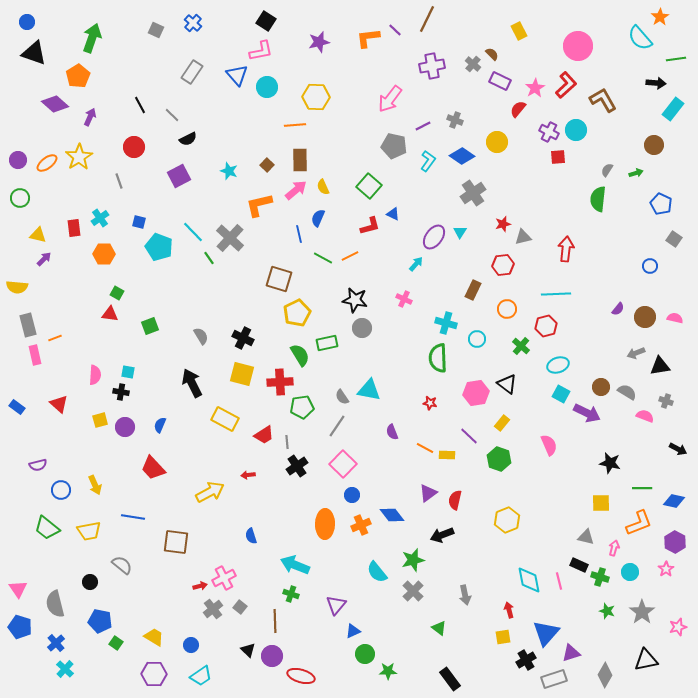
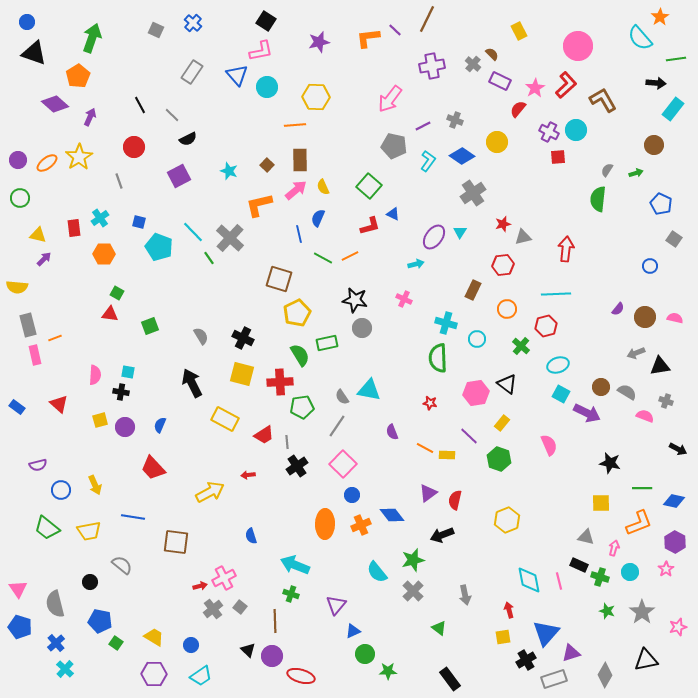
cyan arrow at (416, 264): rotated 35 degrees clockwise
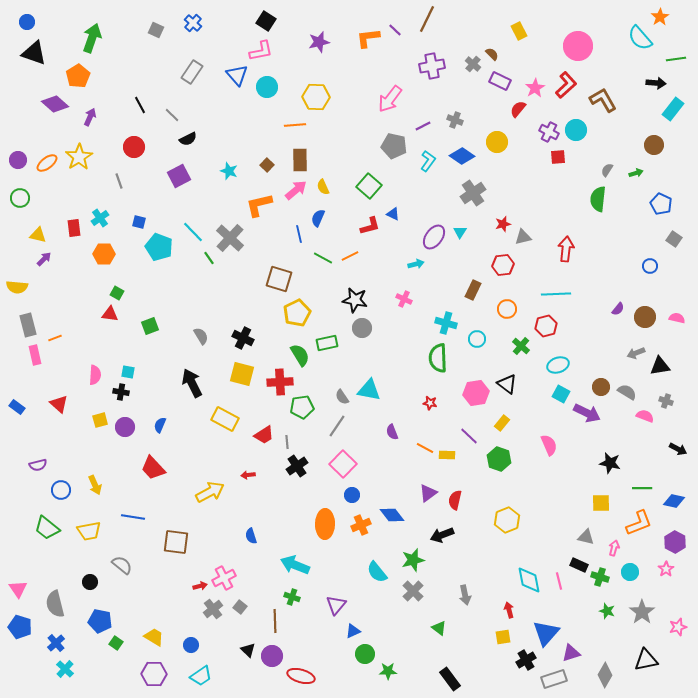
pink semicircle at (675, 318): moved 2 px right
green cross at (291, 594): moved 1 px right, 3 px down
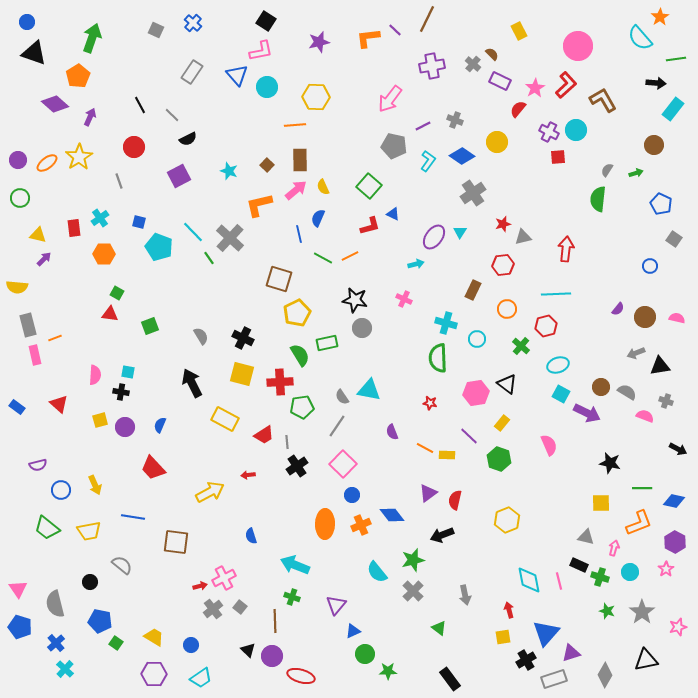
cyan trapezoid at (201, 676): moved 2 px down
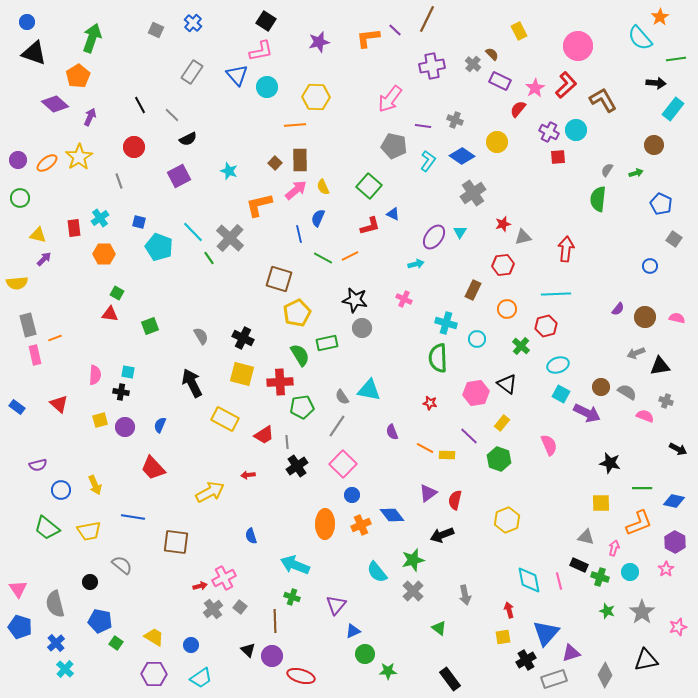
purple line at (423, 126): rotated 35 degrees clockwise
brown square at (267, 165): moved 8 px right, 2 px up
yellow semicircle at (17, 287): moved 4 px up; rotated 10 degrees counterclockwise
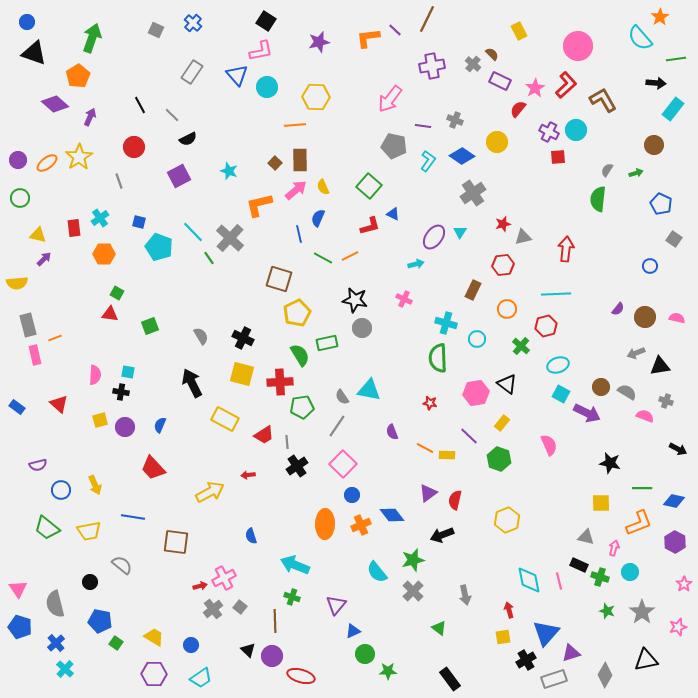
pink star at (666, 569): moved 18 px right, 15 px down
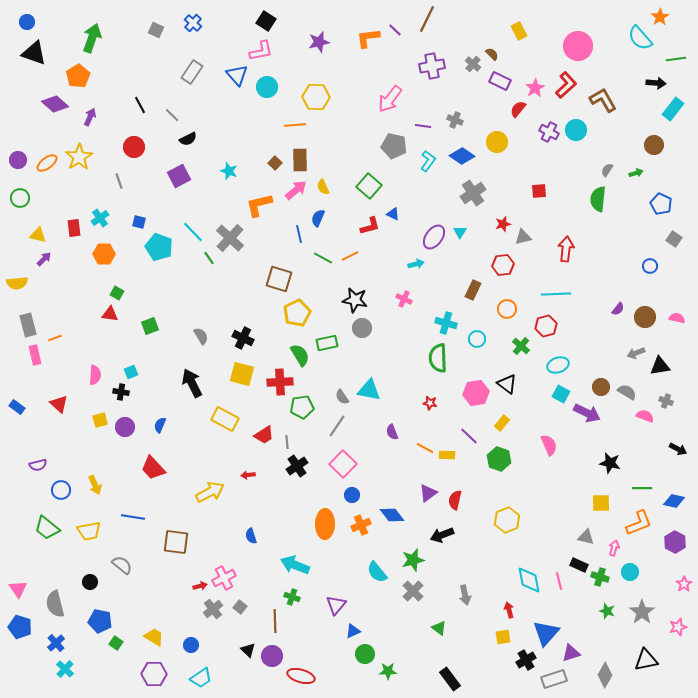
red square at (558, 157): moved 19 px left, 34 px down
cyan square at (128, 372): moved 3 px right; rotated 32 degrees counterclockwise
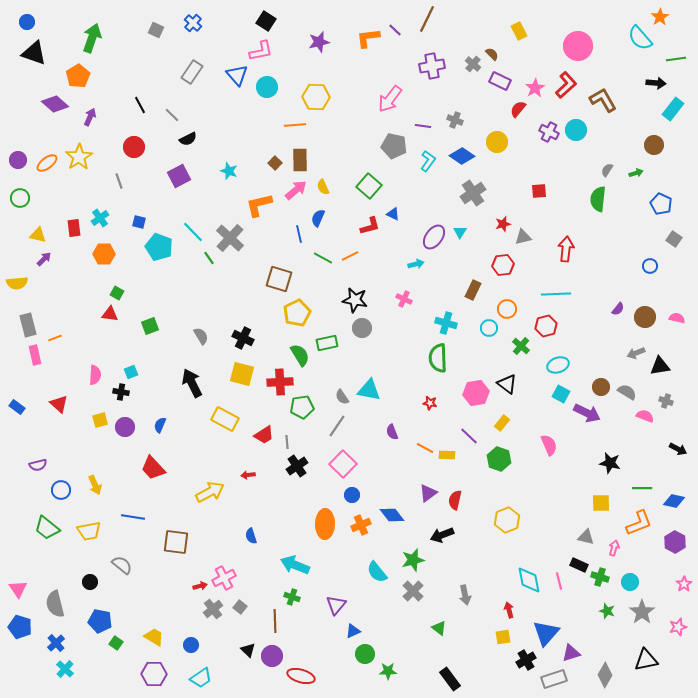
cyan circle at (477, 339): moved 12 px right, 11 px up
cyan circle at (630, 572): moved 10 px down
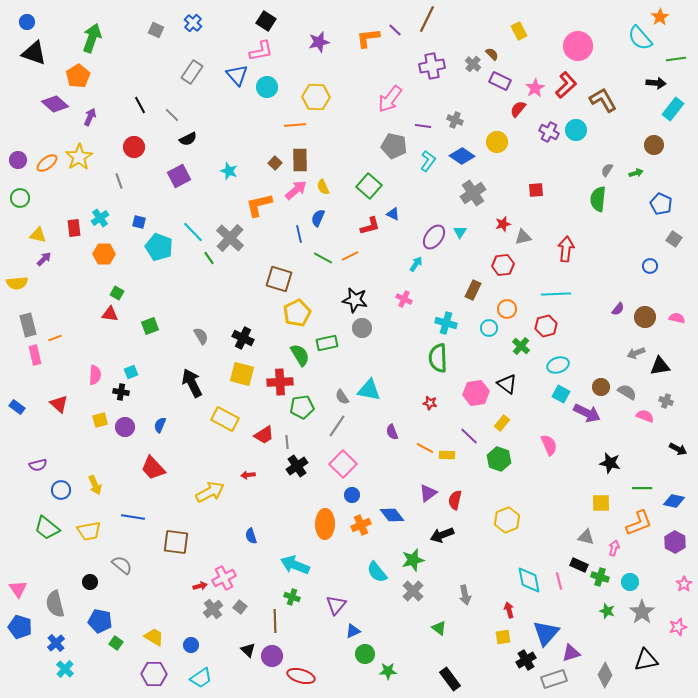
red square at (539, 191): moved 3 px left, 1 px up
cyan arrow at (416, 264): rotated 42 degrees counterclockwise
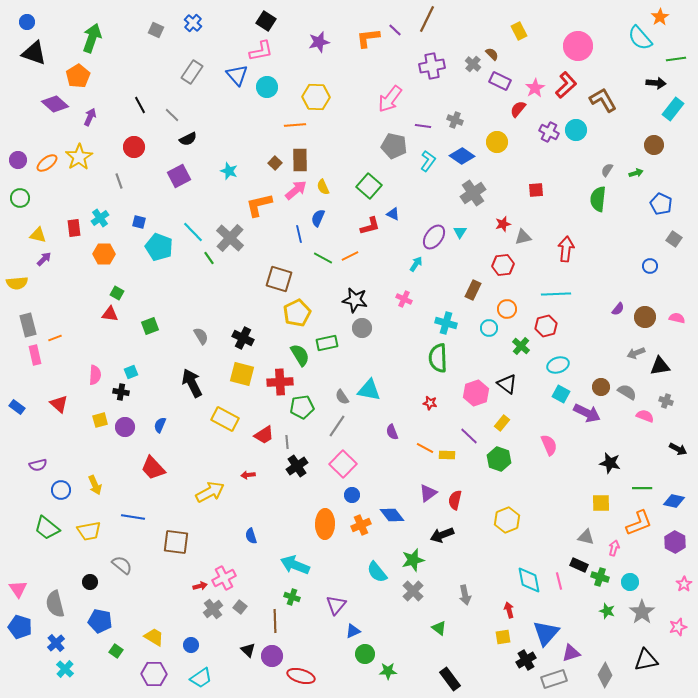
pink hexagon at (476, 393): rotated 10 degrees counterclockwise
green square at (116, 643): moved 8 px down
